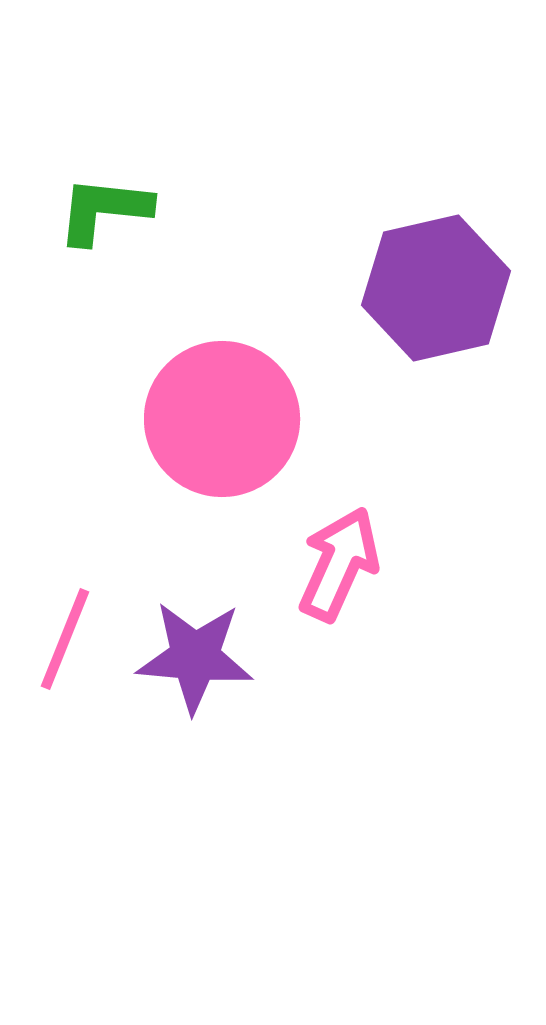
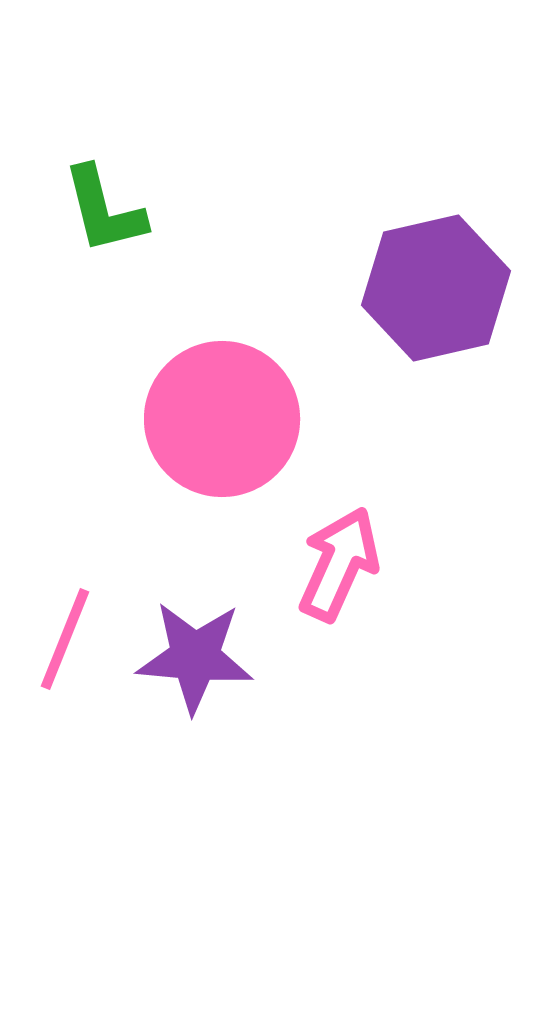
green L-shape: rotated 110 degrees counterclockwise
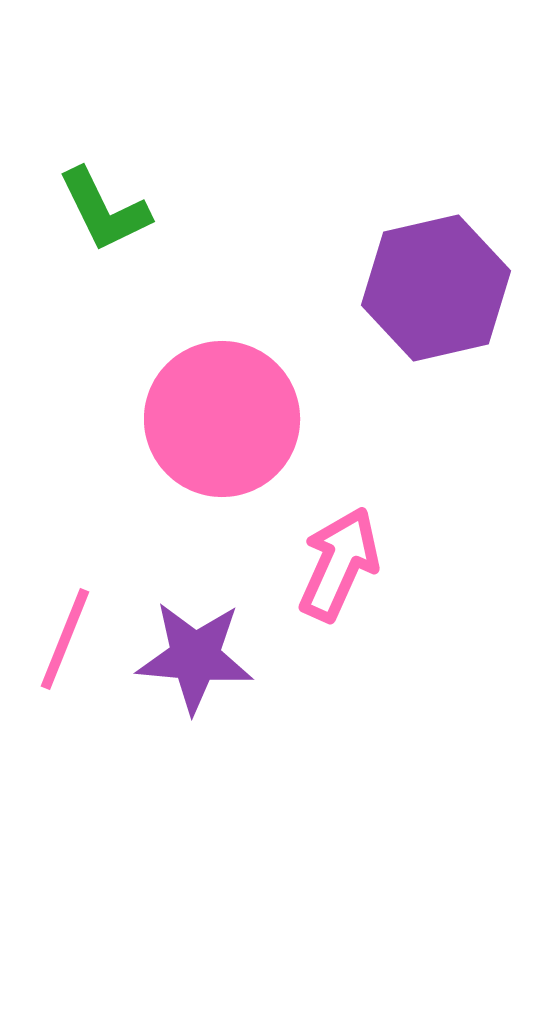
green L-shape: rotated 12 degrees counterclockwise
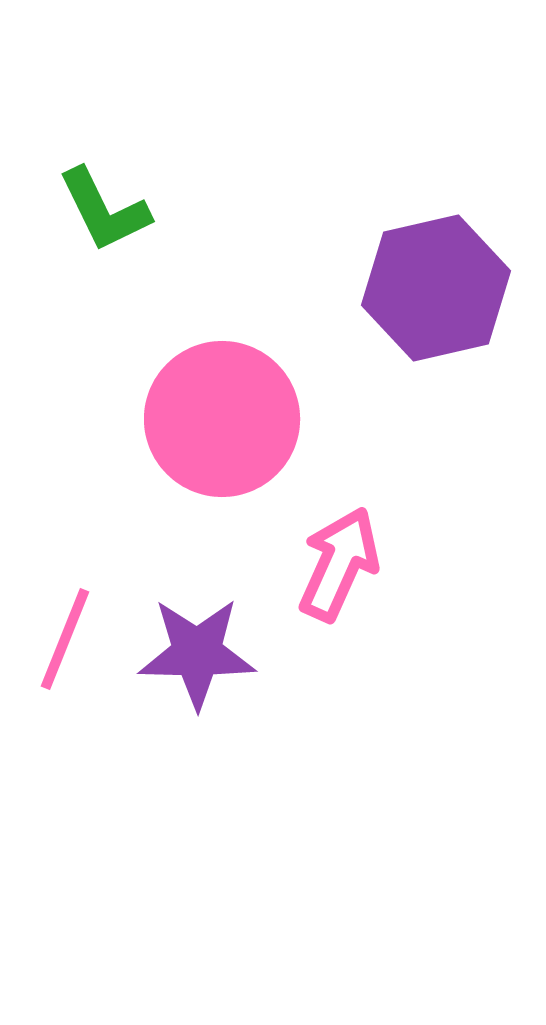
purple star: moved 2 px right, 4 px up; rotated 4 degrees counterclockwise
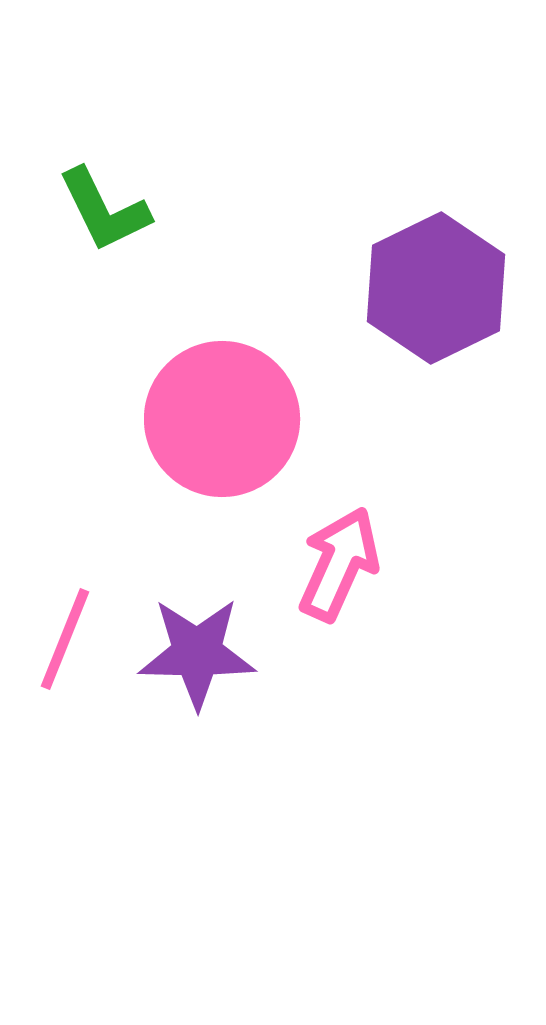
purple hexagon: rotated 13 degrees counterclockwise
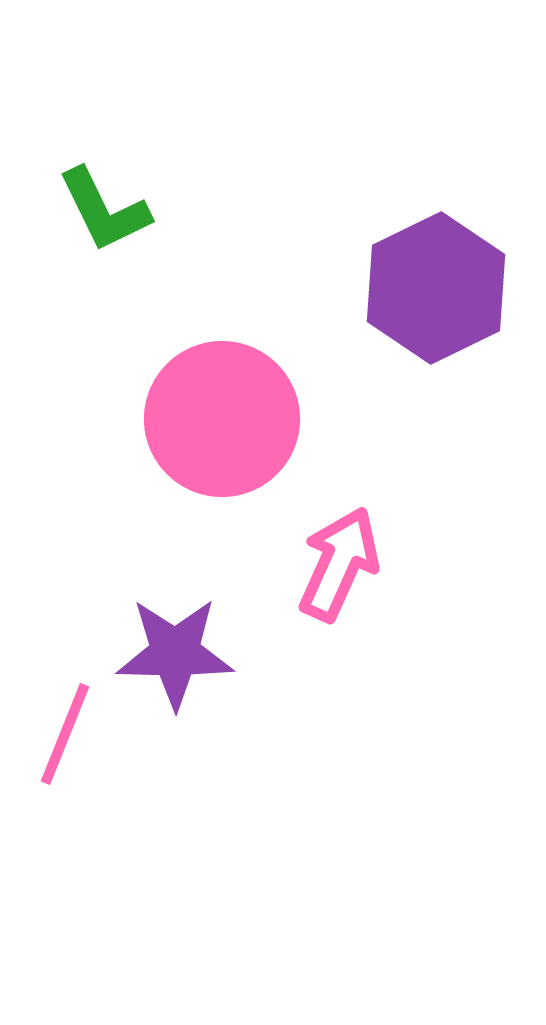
pink line: moved 95 px down
purple star: moved 22 px left
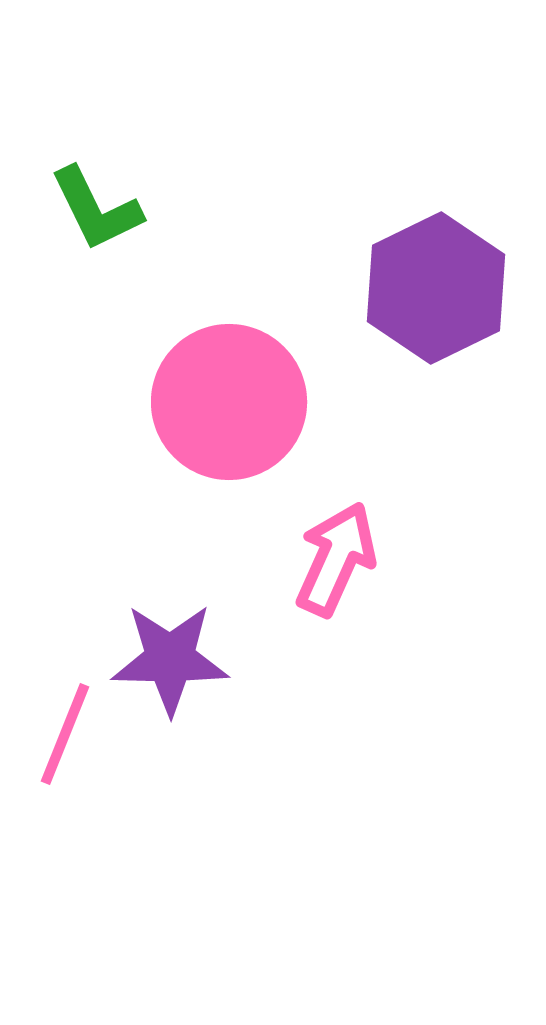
green L-shape: moved 8 px left, 1 px up
pink circle: moved 7 px right, 17 px up
pink arrow: moved 3 px left, 5 px up
purple star: moved 5 px left, 6 px down
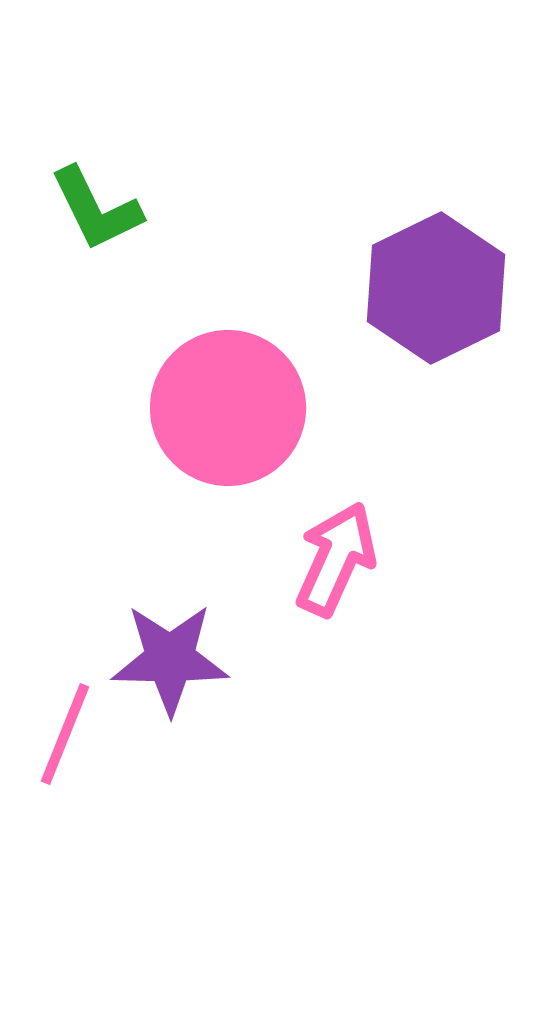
pink circle: moved 1 px left, 6 px down
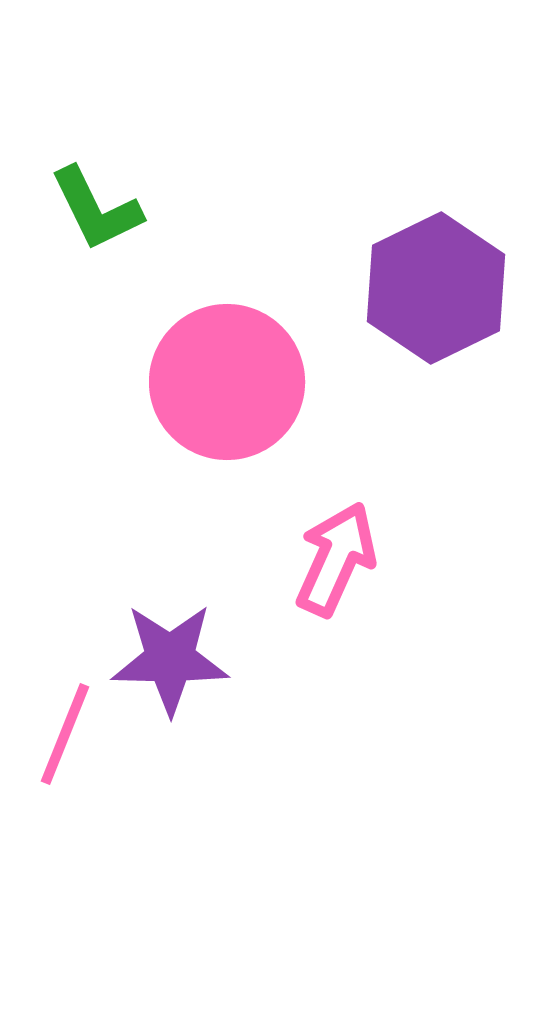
pink circle: moved 1 px left, 26 px up
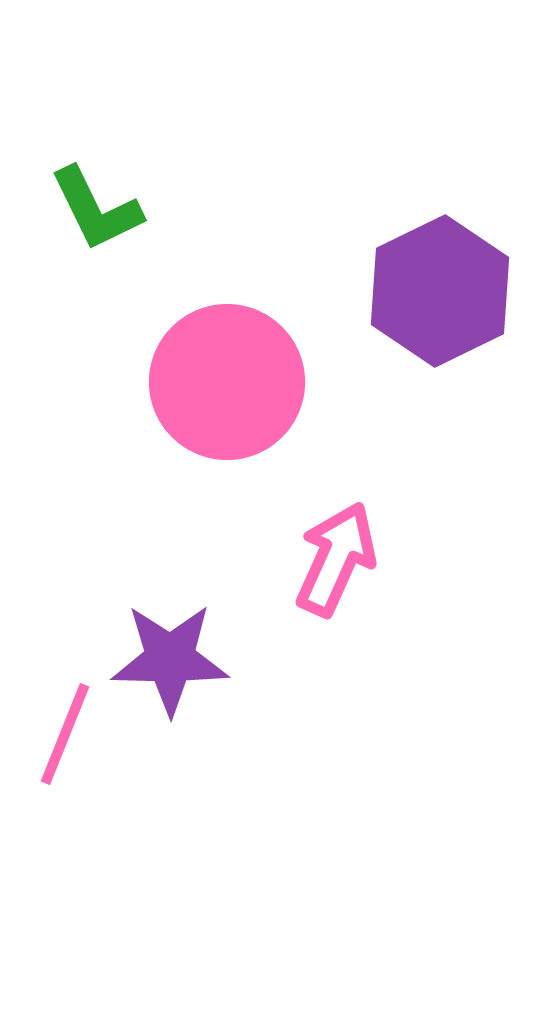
purple hexagon: moved 4 px right, 3 px down
